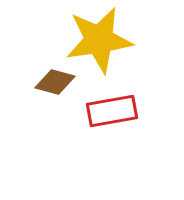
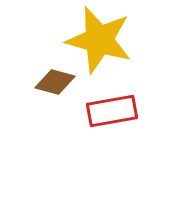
yellow star: rotated 24 degrees clockwise
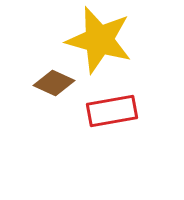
brown diamond: moved 1 px left, 1 px down; rotated 9 degrees clockwise
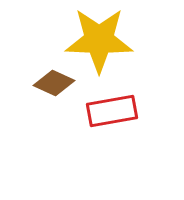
yellow star: rotated 14 degrees counterclockwise
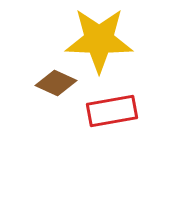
brown diamond: moved 2 px right
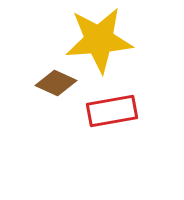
yellow star: rotated 6 degrees counterclockwise
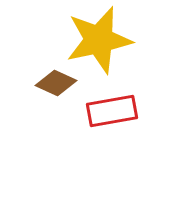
yellow star: rotated 8 degrees counterclockwise
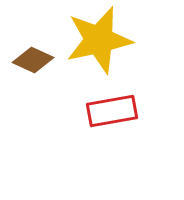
brown diamond: moved 23 px left, 23 px up
